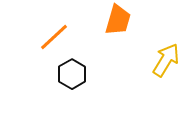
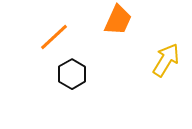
orange trapezoid: rotated 8 degrees clockwise
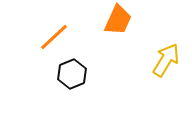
black hexagon: rotated 8 degrees clockwise
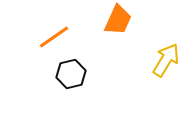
orange line: rotated 8 degrees clockwise
black hexagon: moved 1 px left; rotated 8 degrees clockwise
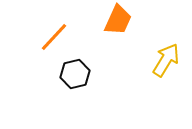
orange line: rotated 12 degrees counterclockwise
black hexagon: moved 4 px right
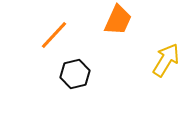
orange line: moved 2 px up
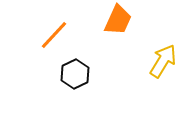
yellow arrow: moved 3 px left, 1 px down
black hexagon: rotated 12 degrees counterclockwise
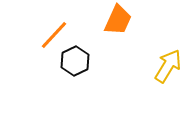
yellow arrow: moved 5 px right, 5 px down
black hexagon: moved 13 px up
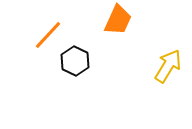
orange line: moved 6 px left
black hexagon: rotated 8 degrees counterclockwise
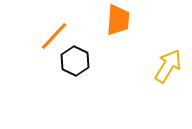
orange trapezoid: rotated 20 degrees counterclockwise
orange line: moved 6 px right, 1 px down
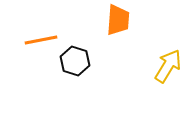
orange line: moved 13 px left, 4 px down; rotated 36 degrees clockwise
black hexagon: rotated 8 degrees counterclockwise
